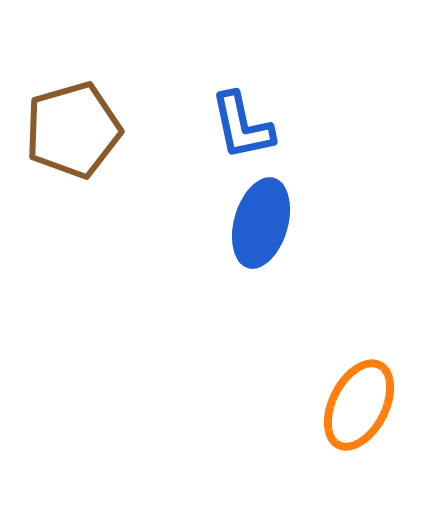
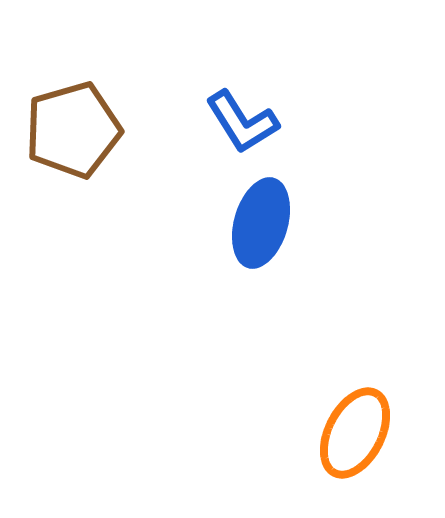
blue L-shape: moved 4 px up; rotated 20 degrees counterclockwise
orange ellipse: moved 4 px left, 28 px down
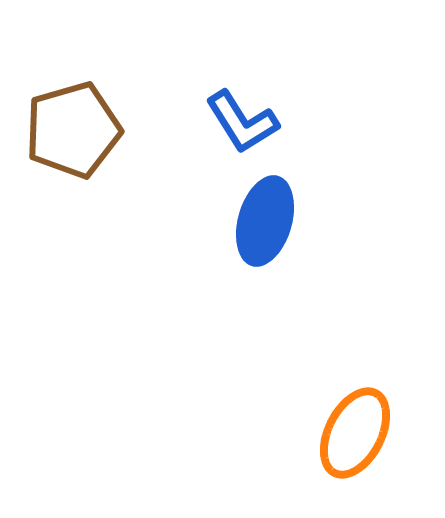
blue ellipse: moved 4 px right, 2 px up
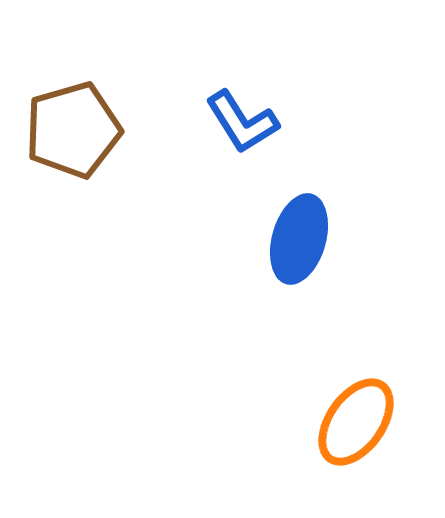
blue ellipse: moved 34 px right, 18 px down
orange ellipse: moved 1 px right, 11 px up; rotated 8 degrees clockwise
